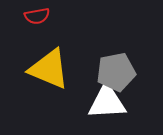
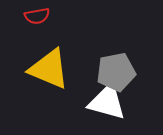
white triangle: rotated 18 degrees clockwise
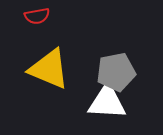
white triangle: rotated 12 degrees counterclockwise
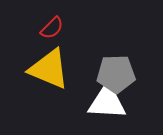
red semicircle: moved 15 px right, 12 px down; rotated 35 degrees counterclockwise
gray pentagon: moved 2 px down; rotated 9 degrees clockwise
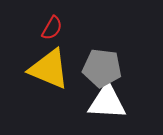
red semicircle: rotated 15 degrees counterclockwise
gray pentagon: moved 14 px left, 6 px up; rotated 9 degrees clockwise
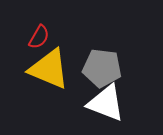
red semicircle: moved 13 px left, 9 px down
white triangle: moved 1 px left, 1 px down; rotated 18 degrees clockwise
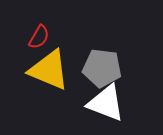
yellow triangle: moved 1 px down
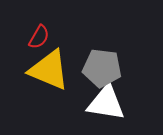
white triangle: rotated 12 degrees counterclockwise
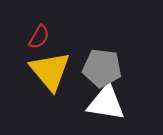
yellow triangle: moved 1 px right, 1 px down; rotated 27 degrees clockwise
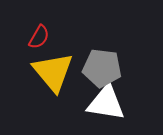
yellow triangle: moved 3 px right, 1 px down
